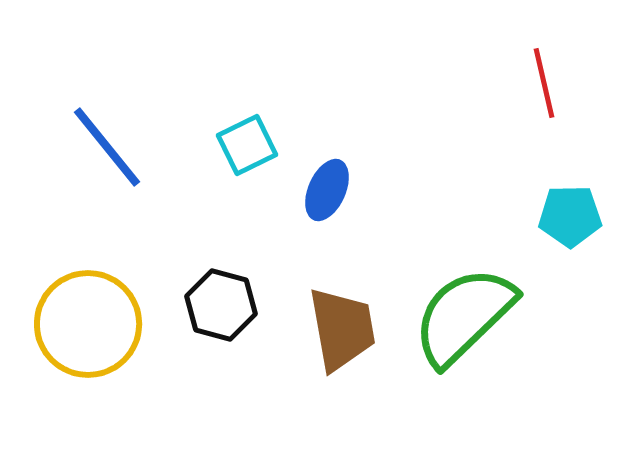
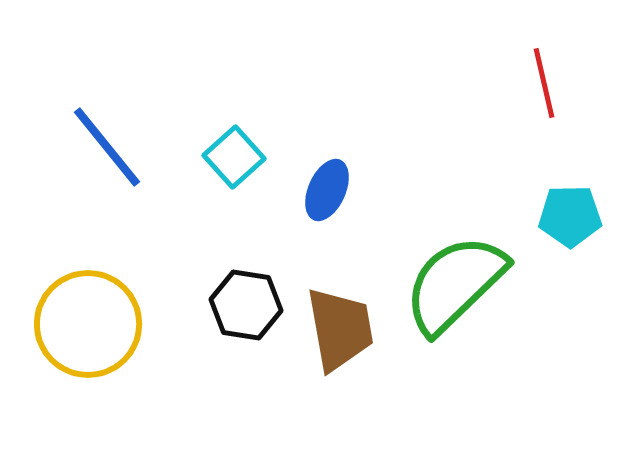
cyan square: moved 13 px left, 12 px down; rotated 16 degrees counterclockwise
black hexagon: moved 25 px right; rotated 6 degrees counterclockwise
green semicircle: moved 9 px left, 32 px up
brown trapezoid: moved 2 px left
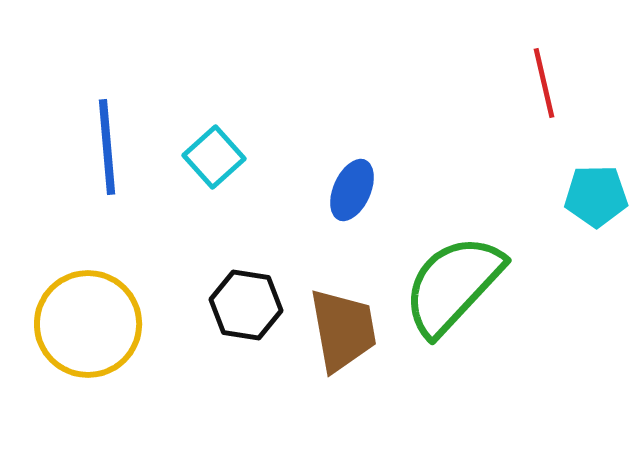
blue line: rotated 34 degrees clockwise
cyan square: moved 20 px left
blue ellipse: moved 25 px right
cyan pentagon: moved 26 px right, 20 px up
green semicircle: moved 2 px left, 1 px down; rotated 3 degrees counterclockwise
brown trapezoid: moved 3 px right, 1 px down
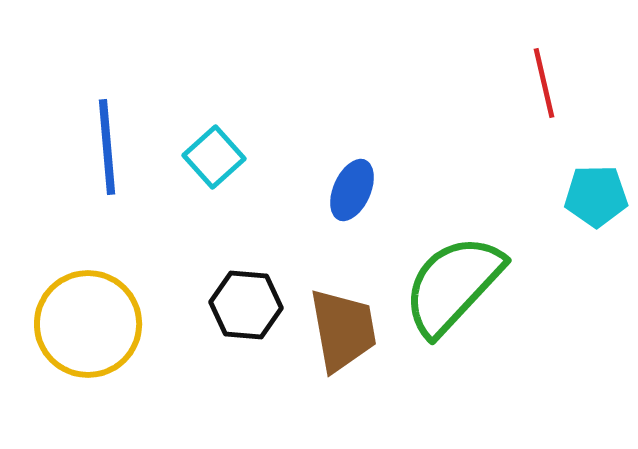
black hexagon: rotated 4 degrees counterclockwise
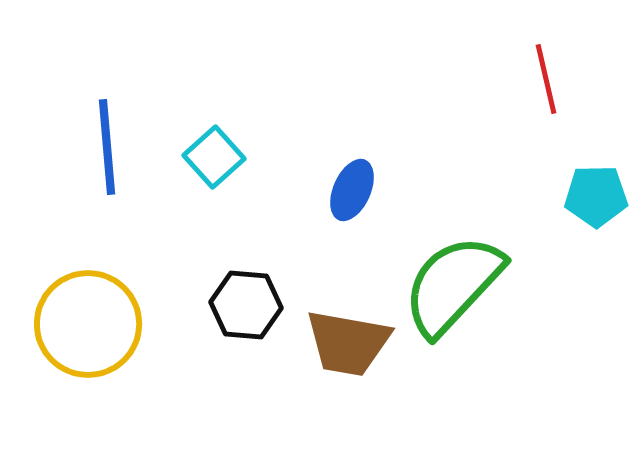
red line: moved 2 px right, 4 px up
brown trapezoid: moved 5 px right, 13 px down; rotated 110 degrees clockwise
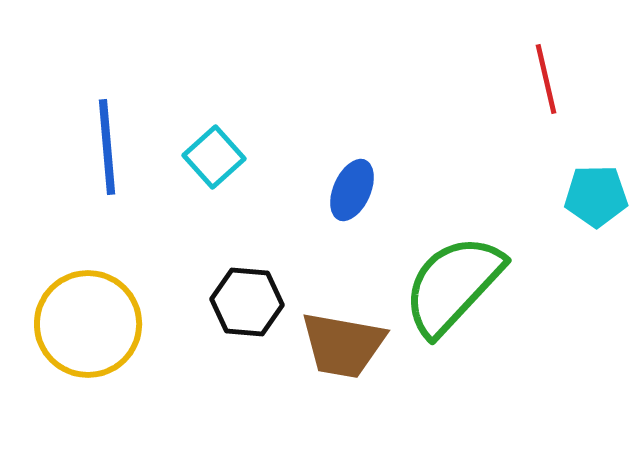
black hexagon: moved 1 px right, 3 px up
brown trapezoid: moved 5 px left, 2 px down
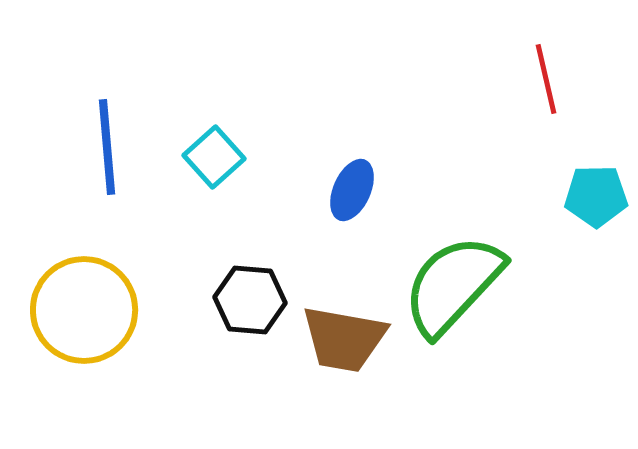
black hexagon: moved 3 px right, 2 px up
yellow circle: moved 4 px left, 14 px up
brown trapezoid: moved 1 px right, 6 px up
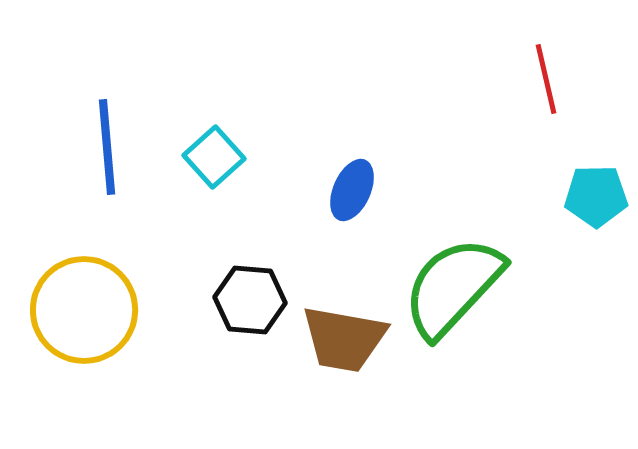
green semicircle: moved 2 px down
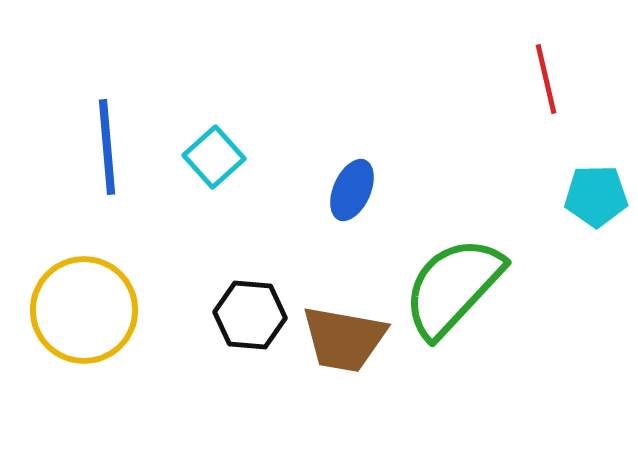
black hexagon: moved 15 px down
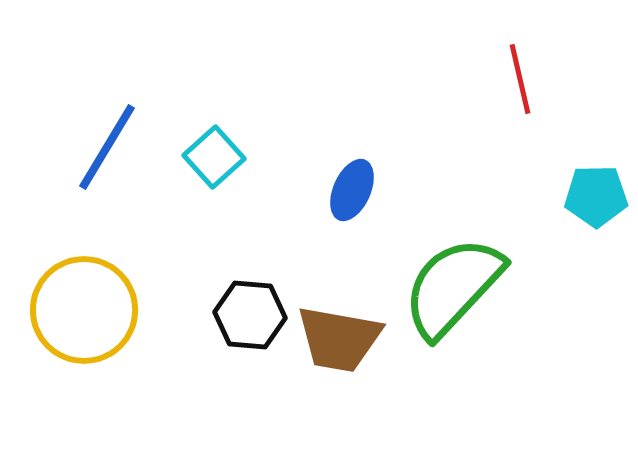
red line: moved 26 px left
blue line: rotated 36 degrees clockwise
brown trapezoid: moved 5 px left
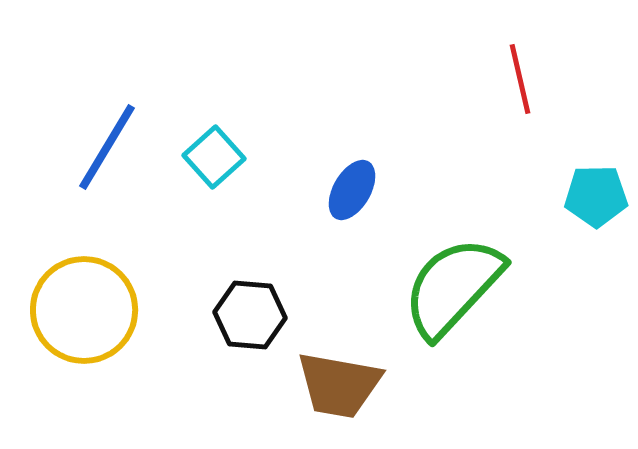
blue ellipse: rotated 6 degrees clockwise
brown trapezoid: moved 46 px down
